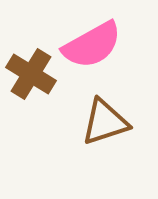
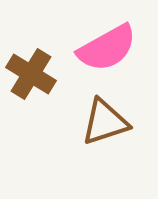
pink semicircle: moved 15 px right, 3 px down
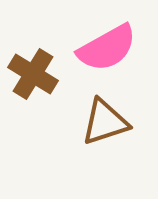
brown cross: moved 2 px right
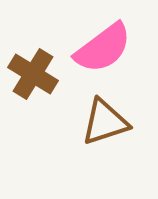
pink semicircle: moved 4 px left; rotated 8 degrees counterclockwise
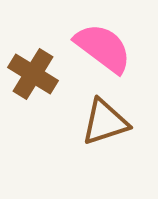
pink semicircle: rotated 106 degrees counterclockwise
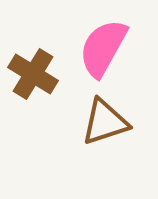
pink semicircle: rotated 98 degrees counterclockwise
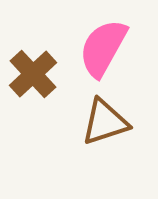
brown cross: rotated 15 degrees clockwise
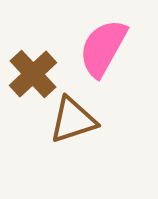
brown triangle: moved 32 px left, 2 px up
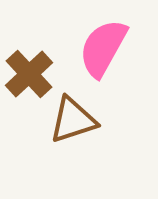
brown cross: moved 4 px left
